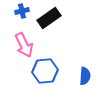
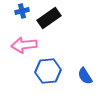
pink arrow: rotated 110 degrees clockwise
blue hexagon: moved 3 px right
blue semicircle: rotated 144 degrees clockwise
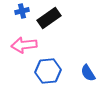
blue semicircle: moved 3 px right, 3 px up
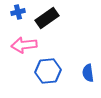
blue cross: moved 4 px left, 1 px down
black rectangle: moved 2 px left
blue semicircle: rotated 24 degrees clockwise
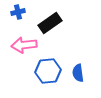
black rectangle: moved 3 px right, 5 px down
blue semicircle: moved 10 px left
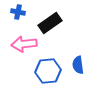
blue cross: rotated 24 degrees clockwise
pink arrow: moved 1 px up
blue semicircle: moved 8 px up
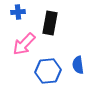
blue cross: rotated 16 degrees counterclockwise
black rectangle: rotated 45 degrees counterclockwise
pink arrow: rotated 40 degrees counterclockwise
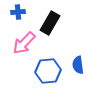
black rectangle: rotated 20 degrees clockwise
pink arrow: moved 1 px up
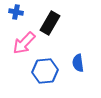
blue cross: moved 2 px left; rotated 16 degrees clockwise
blue semicircle: moved 2 px up
blue hexagon: moved 3 px left
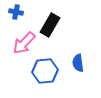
black rectangle: moved 2 px down
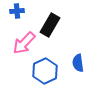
blue cross: moved 1 px right, 1 px up; rotated 16 degrees counterclockwise
blue hexagon: rotated 20 degrees counterclockwise
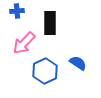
black rectangle: moved 2 px up; rotated 30 degrees counterclockwise
blue semicircle: rotated 132 degrees clockwise
